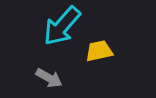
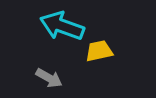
cyan arrow: rotated 69 degrees clockwise
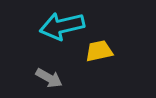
cyan arrow: rotated 33 degrees counterclockwise
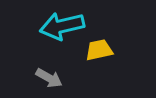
yellow trapezoid: moved 1 px up
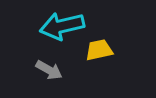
gray arrow: moved 8 px up
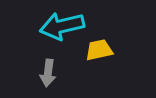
gray arrow: moved 1 px left, 3 px down; rotated 68 degrees clockwise
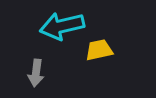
gray arrow: moved 12 px left
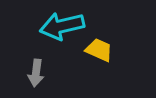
yellow trapezoid: rotated 36 degrees clockwise
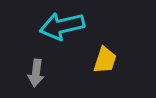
yellow trapezoid: moved 6 px right, 10 px down; rotated 84 degrees clockwise
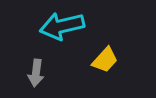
yellow trapezoid: rotated 24 degrees clockwise
